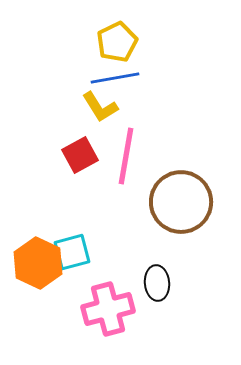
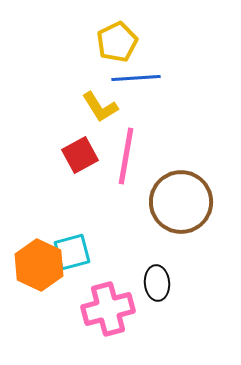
blue line: moved 21 px right; rotated 6 degrees clockwise
orange hexagon: moved 1 px right, 2 px down
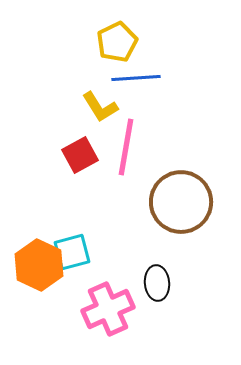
pink line: moved 9 px up
pink cross: rotated 9 degrees counterclockwise
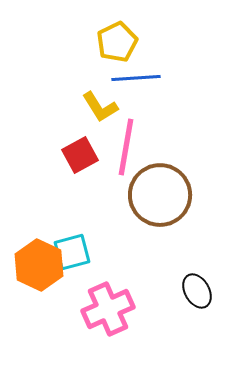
brown circle: moved 21 px left, 7 px up
black ellipse: moved 40 px right, 8 px down; rotated 24 degrees counterclockwise
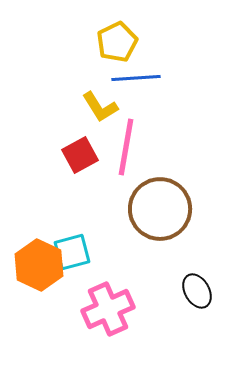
brown circle: moved 14 px down
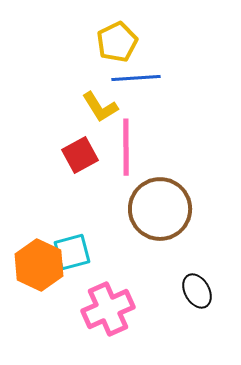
pink line: rotated 10 degrees counterclockwise
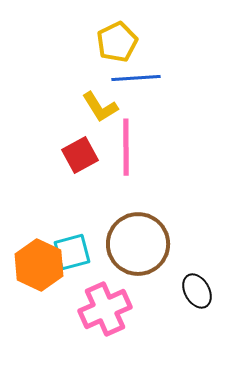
brown circle: moved 22 px left, 35 px down
pink cross: moved 3 px left
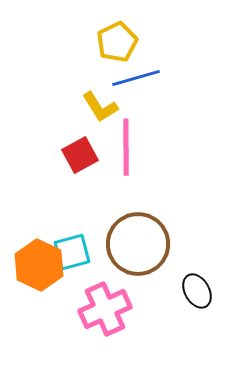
blue line: rotated 12 degrees counterclockwise
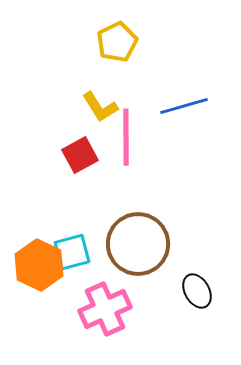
blue line: moved 48 px right, 28 px down
pink line: moved 10 px up
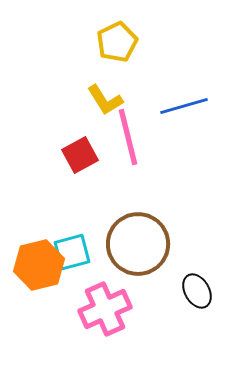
yellow L-shape: moved 5 px right, 7 px up
pink line: moved 2 px right; rotated 14 degrees counterclockwise
orange hexagon: rotated 21 degrees clockwise
